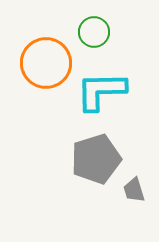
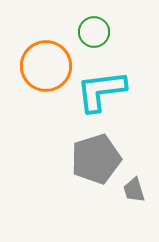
orange circle: moved 3 px down
cyan L-shape: rotated 6 degrees counterclockwise
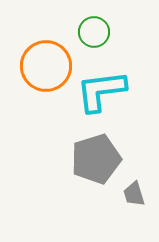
gray trapezoid: moved 4 px down
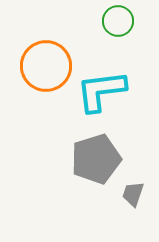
green circle: moved 24 px right, 11 px up
gray trapezoid: moved 1 px left; rotated 36 degrees clockwise
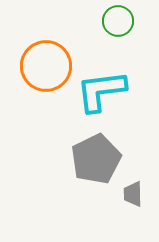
gray pentagon: rotated 9 degrees counterclockwise
gray trapezoid: rotated 20 degrees counterclockwise
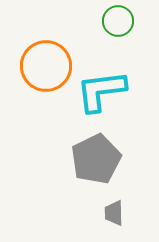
gray trapezoid: moved 19 px left, 19 px down
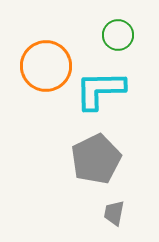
green circle: moved 14 px down
cyan L-shape: moved 1 px left, 1 px up; rotated 6 degrees clockwise
gray trapezoid: rotated 12 degrees clockwise
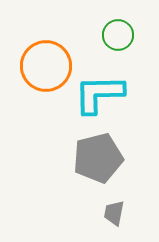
cyan L-shape: moved 1 px left, 4 px down
gray pentagon: moved 2 px right, 1 px up; rotated 12 degrees clockwise
